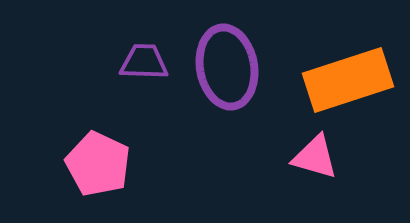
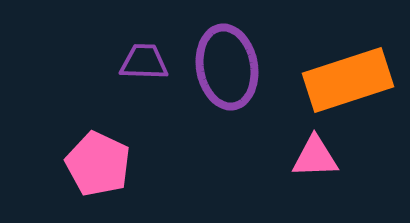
pink triangle: rotated 18 degrees counterclockwise
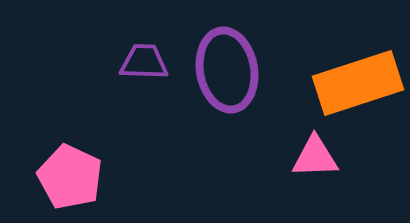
purple ellipse: moved 3 px down
orange rectangle: moved 10 px right, 3 px down
pink pentagon: moved 28 px left, 13 px down
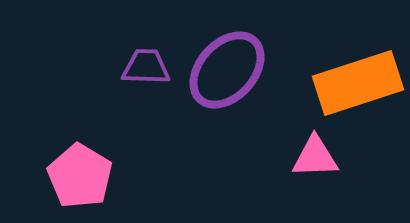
purple trapezoid: moved 2 px right, 5 px down
purple ellipse: rotated 52 degrees clockwise
pink pentagon: moved 10 px right, 1 px up; rotated 6 degrees clockwise
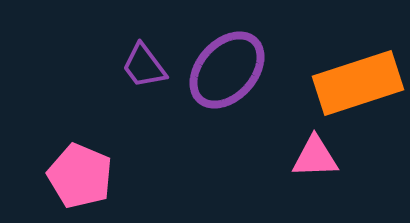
purple trapezoid: moved 2 px left, 1 px up; rotated 129 degrees counterclockwise
pink pentagon: rotated 8 degrees counterclockwise
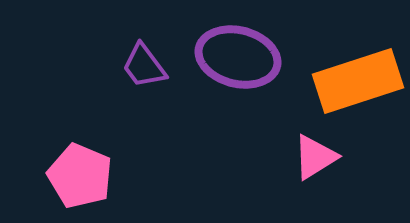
purple ellipse: moved 11 px right, 13 px up; rotated 62 degrees clockwise
orange rectangle: moved 2 px up
pink triangle: rotated 30 degrees counterclockwise
